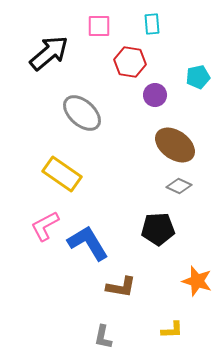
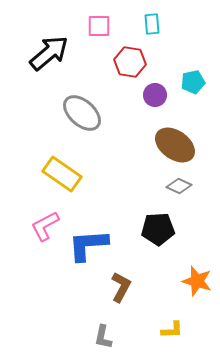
cyan pentagon: moved 5 px left, 5 px down
blue L-shape: moved 2 px down; rotated 63 degrees counterclockwise
brown L-shape: rotated 72 degrees counterclockwise
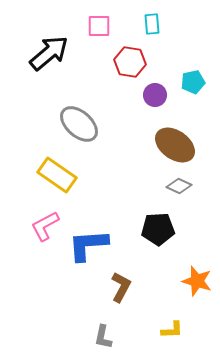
gray ellipse: moved 3 px left, 11 px down
yellow rectangle: moved 5 px left, 1 px down
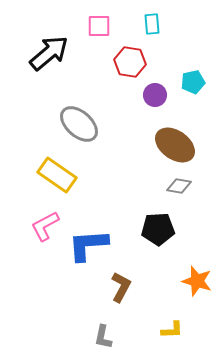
gray diamond: rotated 15 degrees counterclockwise
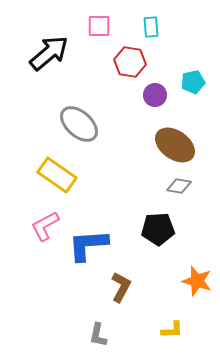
cyan rectangle: moved 1 px left, 3 px down
gray L-shape: moved 5 px left, 2 px up
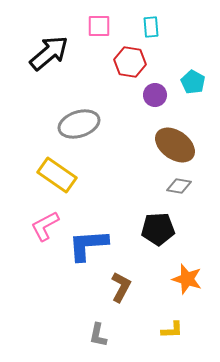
cyan pentagon: rotated 30 degrees counterclockwise
gray ellipse: rotated 60 degrees counterclockwise
orange star: moved 10 px left, 2 px up
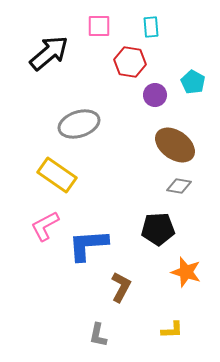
orange star: moved 1 px left, 7 px up
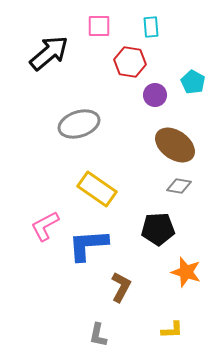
yellow rectangle: moved 40 px right, 14 px down
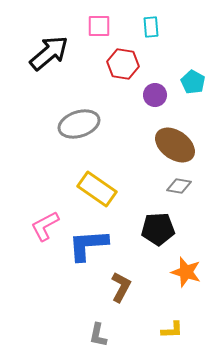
red hexagon: moved 7 px left, 2 px down
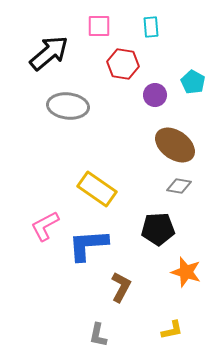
gray ellipse: moved 11 px left, 18 px up; rotated 24 degrees clockwise
yellow L-shape: rotated 10 degrees counterclockwise
